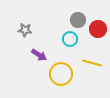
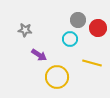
red circle: moved 1 px up
yellow circle: moved 4 px left, 3 px down
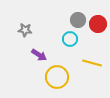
red circle: moved 4 px up
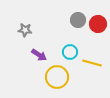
cyan circle: moved 13 px down
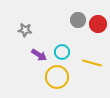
cyan circle: moved 8 px left
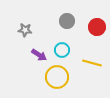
gray circle: moved 11 px left, 1 px down
red circle: moved 1 px left, 3 px down
cyan circle: moved 2 px up
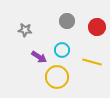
purple arrow: moved 2 px down
yellow line: moved 1 px up
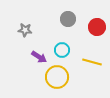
gray circle: moved 1 px right, 2 px up
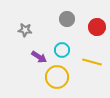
gray circle: moved 1 px left
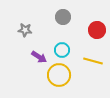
gray circle: moved 4 px left, 2 px up
red circle: moved 3 px down
yellow line: moved 1 px right, 1 px up
yellow circle: moved 2 px right, 2 px up
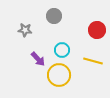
gray circle: moved 9 px left, 1 px up
purple arrow: moved 1 px left, 2 px down; rotated 14 degrees clockwise
